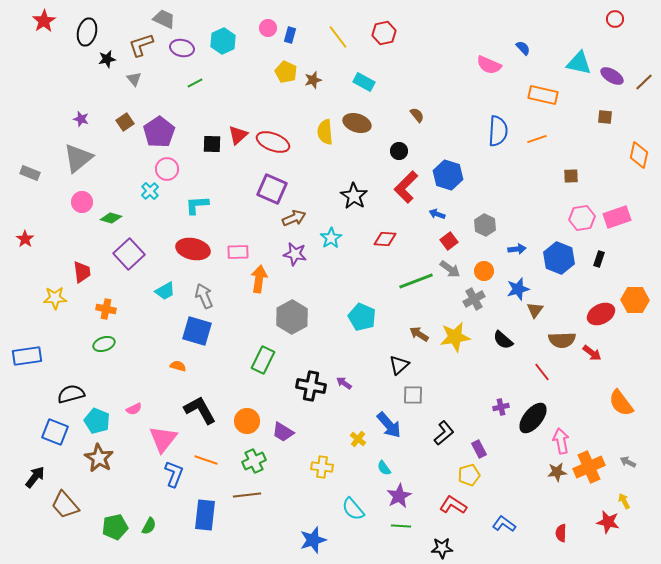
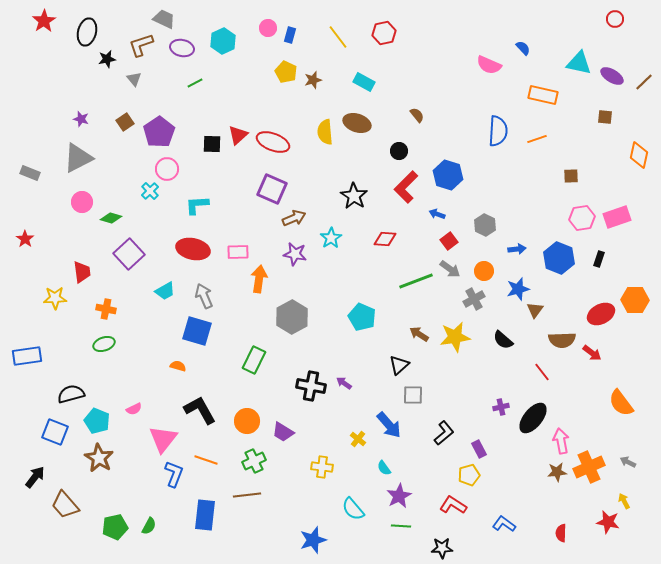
gray triangle at (78, 158): rotated 12 degrees clockwise
green rectangle at (263, 360): moved 9 px left
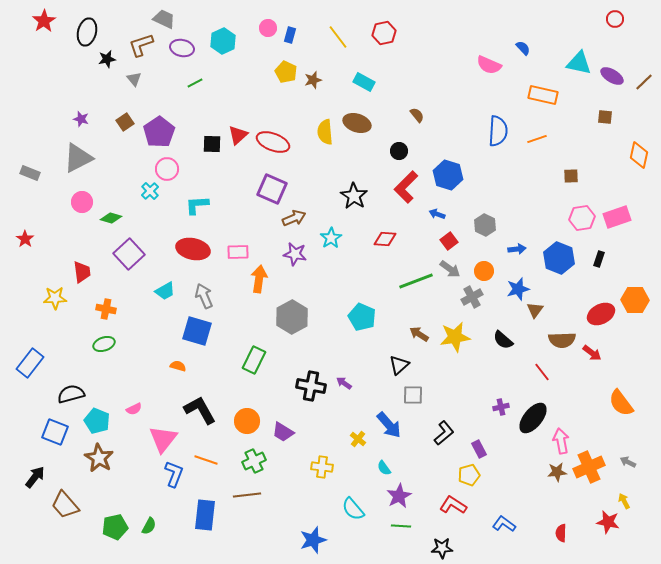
gray cross at (474, 299): moved 2 px left, 2 px up
blue rectangle at (27, 356): moved 3 px right, 7 px down; rotated 44 degrees counterclockwise
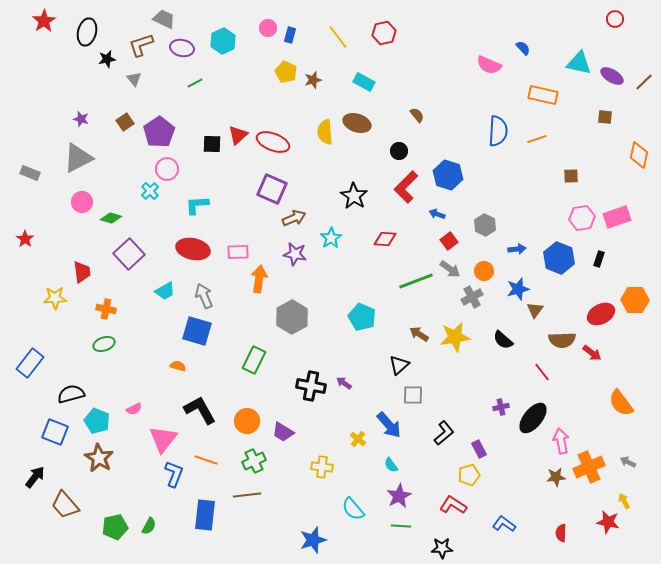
cyan semicircle at (384, 468): moved 7 px right, 3 px up
brown star at (557, 472): moved 1 px left, 5 px down
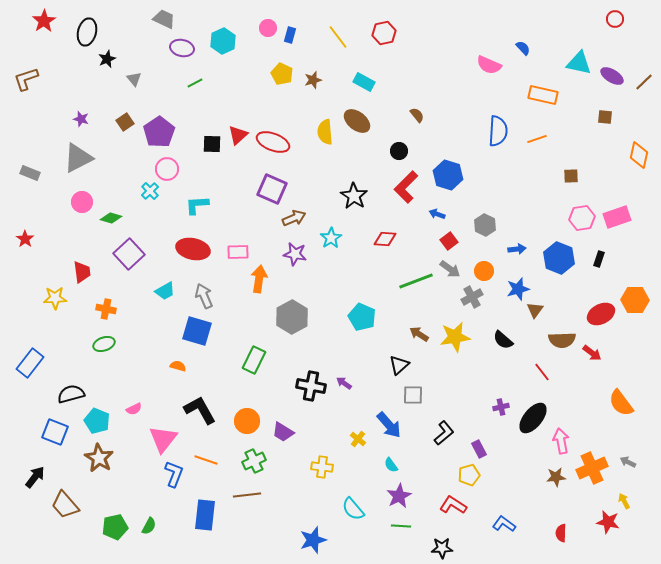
brown L-shape at (141, 45): moved 115 px left, 34 px down
black star at (107, 59): rotated 12 degrees counterclockwise
yellow pentagon at (286, 72): moved 4 px left, 2 px down
brown ellipse at (357, 123): moved 2 px up; rotated 20 degrees clockwise
orange cross at (589, 467): moved 3 px right, 1 px down
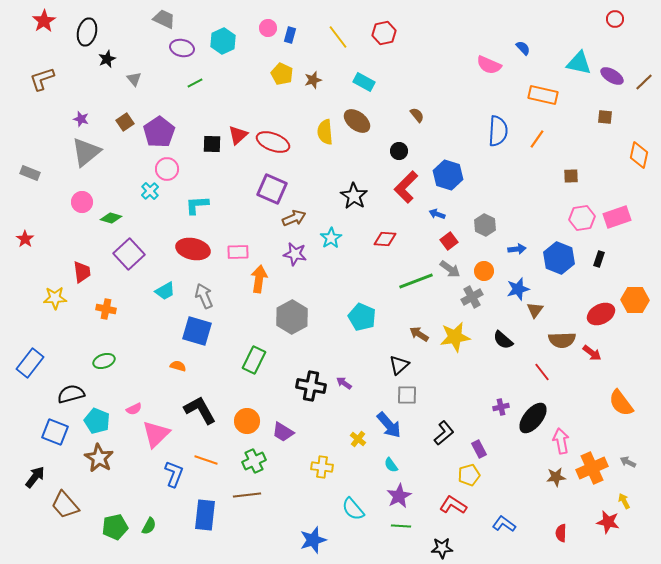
brown L-shape at (26, 79): moved 16 px right
orange line at (537, 139): rotated 36 degrees counterclockwise
gray triangle at (78, 158): moved 8 px right, 6 px up; rotated 12 degrees counterclockwise
green ellipse at (104, 344): moved 17 px down
gray square at (413, 395): moved 6 px left
pink triangle at (163, 439): moved 7 px left, 5 px up; rotated 8 degrees clockwise
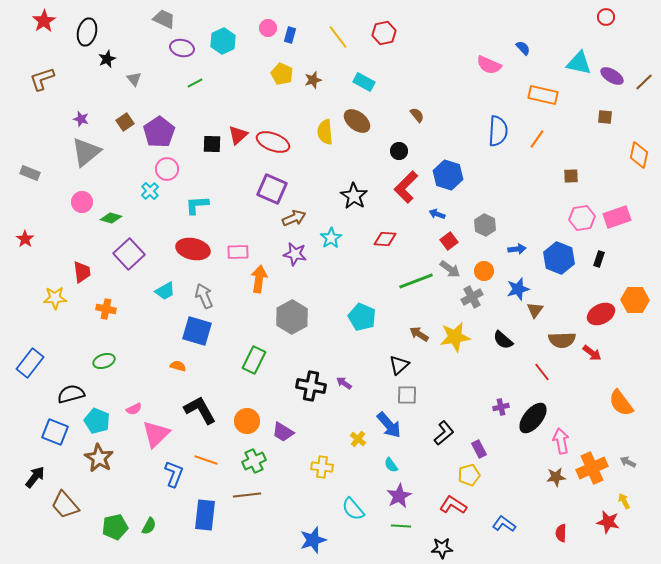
red circle at (615, 19): moved 9 px left, 2 px up
